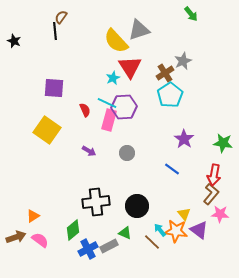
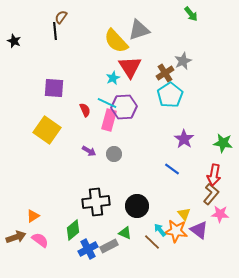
gray circle: moved 13 px left, 1 px down
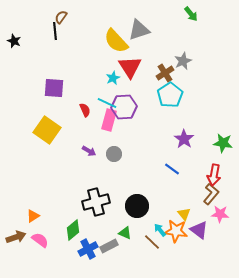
black cross: rotated 8 degrees counterclockwise
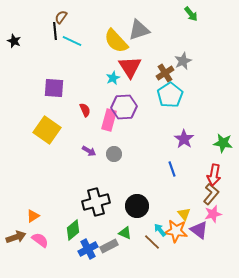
cyan line: moved 35 px left, 62 px up
blue line: rotated 35 degrees clockwise
pink star: moved 7 px left; rotated 18 degrees counterclockwise
